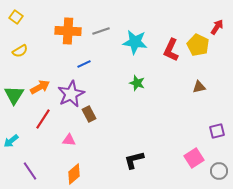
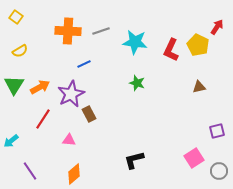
green triangle: moved 10 px up
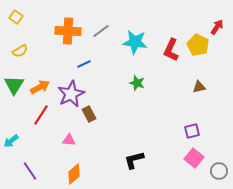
gray line: rotated 18 degrees counterclockwise
red line: moved 2 px left, 4 px up
purple square: moved 25 px left
pink square: rotated 18 degrees counterclockwise
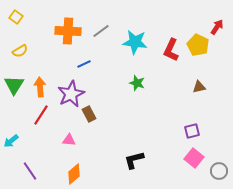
orange arrow: rotated 66 degrees counterclockwise
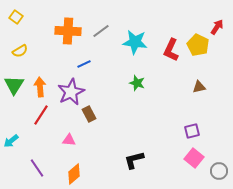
purple star: moved 2 px up
purple line: moved 7 px right, 3 px up
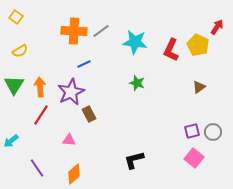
orange cross: moved 6 px right
brown triangle: rotated 24 degrees counterclockwise
gray circle: moved 6 px left, 39 px up
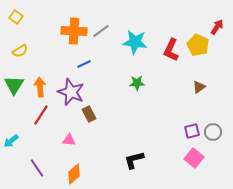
green star: rotated 21 degrees counterclockwise
purple star: rotated 24 degrees counterclockwise
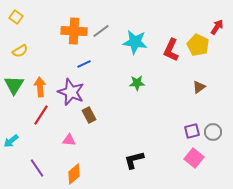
brown rectangle: moved 1 px down
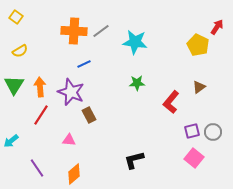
red L-shape: moved 52 px down; rotated 15 degrees clockwise
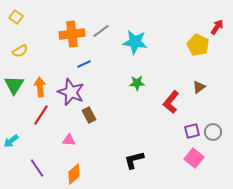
orange cross: moved 2 px left, 3 px down; rotated 10 degrees counterclockwise
